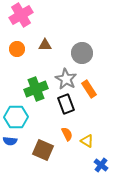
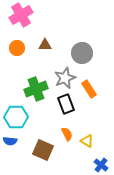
orange circle: moved 1 px up
gray star: moved 1 px left, 1 px up; rotated 20 degrees clockwise
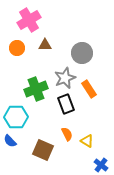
pink cross: moved 8 px right, 5 px down
blue semicircle: rotated 40 degrees clockwise
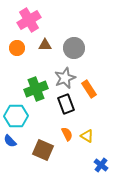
gray circle: moved 8 px left, 5 px up
cyan hexagon: moved 1 px up
yellow triangle: moved 5 px up
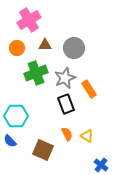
green cross: moved 16 px up
